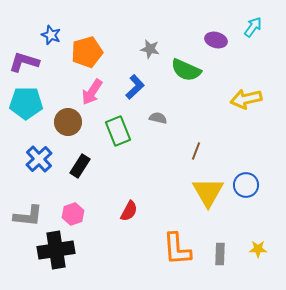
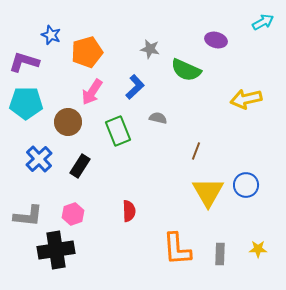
cyan arrow: moved 10 px right, 5 px up; rotated 25 degrees clockwise
red semicircle: rotated 30 degrees counterclockwise
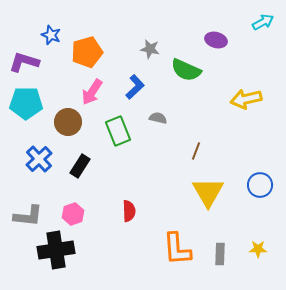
blue circle: moved 14 px right
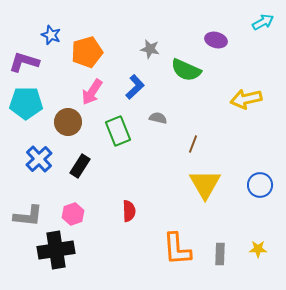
brown line: moved 3 px left, 7 px up
yellow triangle: moved 3 px left, 8 px up
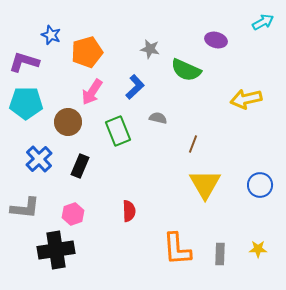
black rectangle: rotated 10 degrees counterclockwise
gray L-shape: moved 3 px left, 8 px up
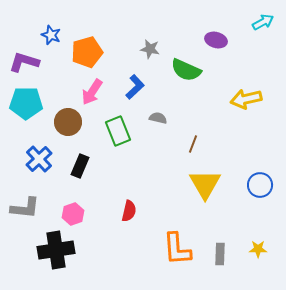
red semicircle: rotated 15 degrees clockwise
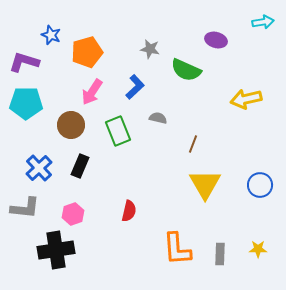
cyan arrow: rotated 20 degrees clockwise
brown circle: moved 3 px right, 3 px down
blue cross: moved 9 px down
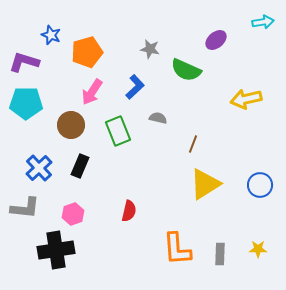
purple ellipse: rotated 55 degrees counterclockwise
yellow triangle: rotated 28 degrees clockwise
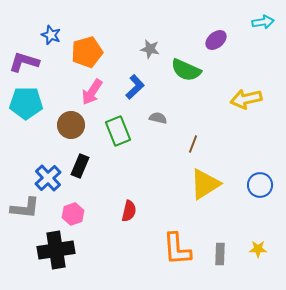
blue cross: moved 9 px right, 10 px down
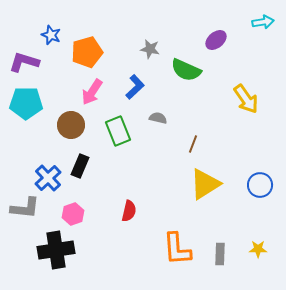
yellow arrow: rotated 112 degrees counterclockwise
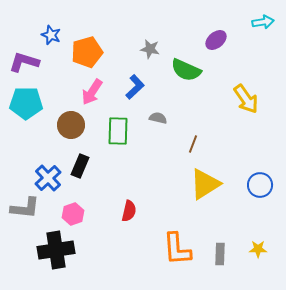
green rectangle: rotated 24 degrees clockwise
